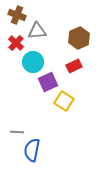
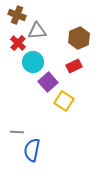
red cross: moved 2 px right
purple square: rotated 18 degrees counterclockwise
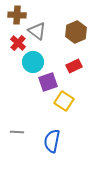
brown cross: rotated 18 degrees counterclockwise
gray triangle: rotated 42 degrees clockwise
brown hexagon: moved 3 px left, 6 px up
purple square: rotated 24 degrees clockwise
blue semicircle: moved 20 px right, 9 px up
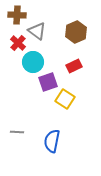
yellow square: moved 1 px right, 2 px up
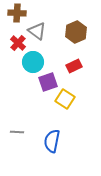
brown cross: moved 2 px up
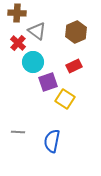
gray line: moved 1 px right
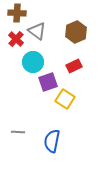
red cross: moved 2 px left, 4 px up
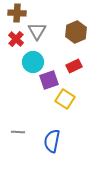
gray triangle: rotated 24 degrees clockwise
purple square: moved 1 px right, 2 px up
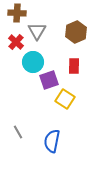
red cross: moved 3 px down
red rectangle: rotated 63 degrees counterclockwise
gray line: rotated 56 degrees clockwise
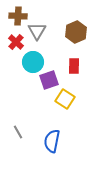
brown cross: moved 1 px right, 3 px down
